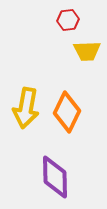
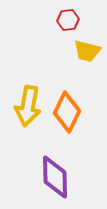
yellow trapezoid: rotated 16 degrees clockwise
yellow arrow: moved 2 px right, 2 px up
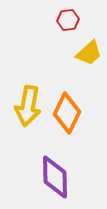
yellow trapezoid: moved 2 px right, 2 px down; rotated 56 degrees counterclockwise
orange diamond: moved 1 px down
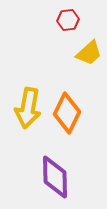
yellow arrow: moved 2 px down
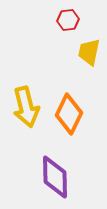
yellow trapezoid: moved 1 px up; rotated 144 degrees clockwise
yellow arrow: moved 2 px left, 1 px up; rotated 24 degrees counterclockwise
orange diamond: moved 2 px right, 1 px down
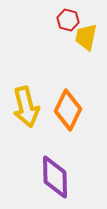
red hexagon: rotated 20 degrees clockwise
yellow trapezoid: moved 3 px left, 15 px up
orange diamond: moved 1 px left, 4 px up
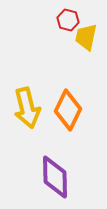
yellow arrow: moved 1 px right, 1 px down
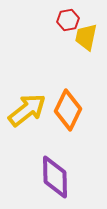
red hexagon: rotated 25 degrees counterclockwise
yellow arrow: moved 2 px down; rotated 114 degrees counterclockwise
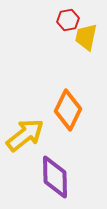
yellow arrow: moved 2 px left, 25 px down
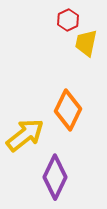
red hexagon: rotated 15 degrees counterclockwise
yellow trapezoid: moved 6 px down
purple diamond: rotated 27 degrees clockwise
